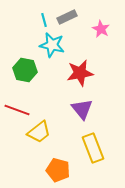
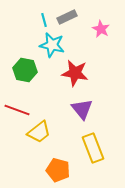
red star: moved 5 px left; rotated 20 degrees clockwise
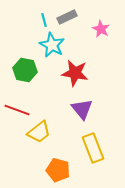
cyan star: rotated 15 degrees clockwise
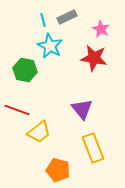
cyan line: moved 1 px left
cyan star: moved 2 px left, 1 px down
red star: moved 19 px right, 15 px up
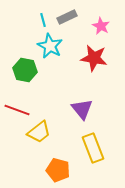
pink star: moved 3 px up
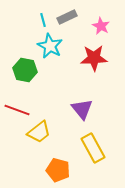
red star: rotated 12 degrees counterclockwise
yellow rectangle: rotated 8 degrees counterclockwise
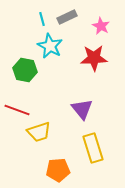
cyan line: moved 1 px left, 1 px up
yellow trapezoid: rotated 20 degrees clockwise
yellow rectangle: rotated 12 degrees clockwise
orange pentagon: rotated 20 degrees counterclockwise
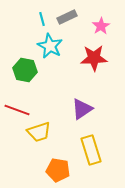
pink star: rotated 12 degrees clockwise
purple triangle: rotated 35 degrees clockwise
yellow rectangle: moved 2 px left, 2 px down
orange pentagon: rotated 15 degrees clockwise
